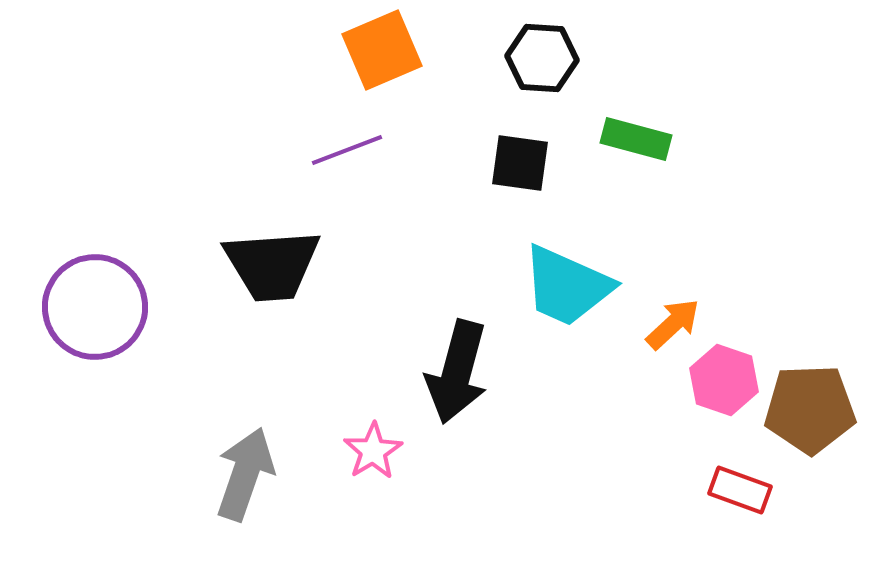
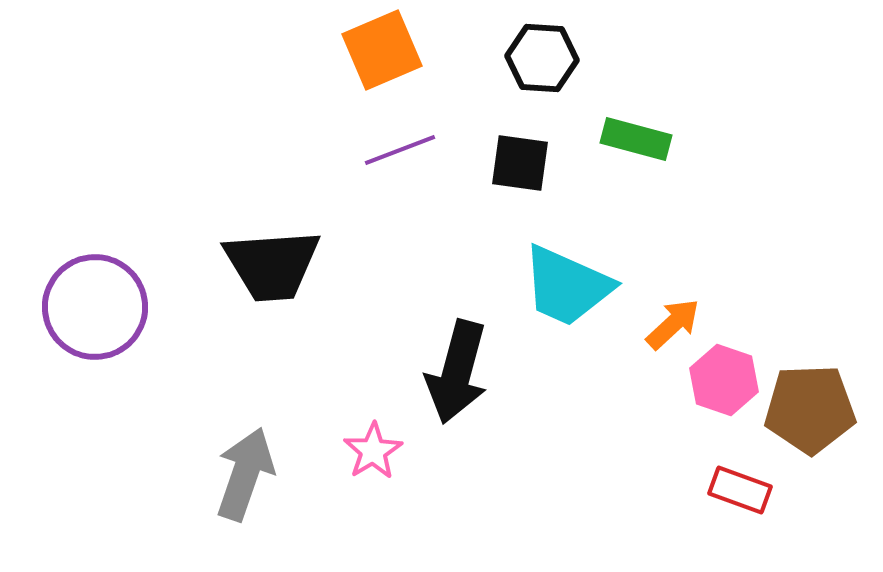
purple line: moved 53 px right
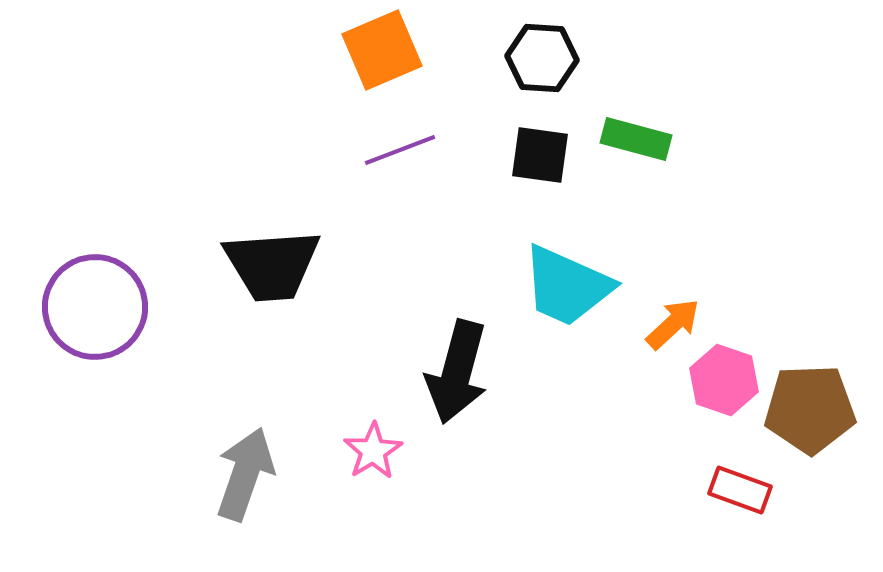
black square: moved 20 px right, 8 px up
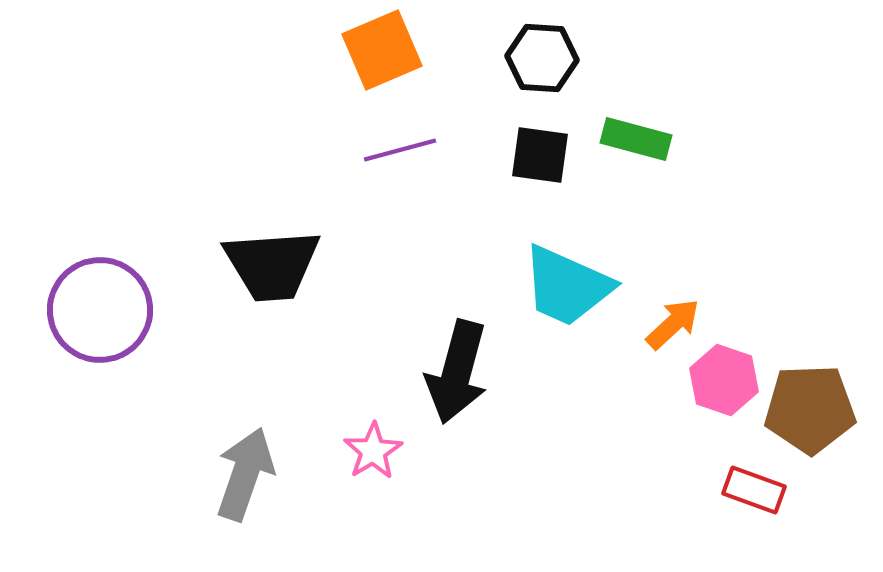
purple line: rotated 6 degrees clockwise
purple circle: moved 5 px right, 3 px down
red rectangle: moved 14 px right
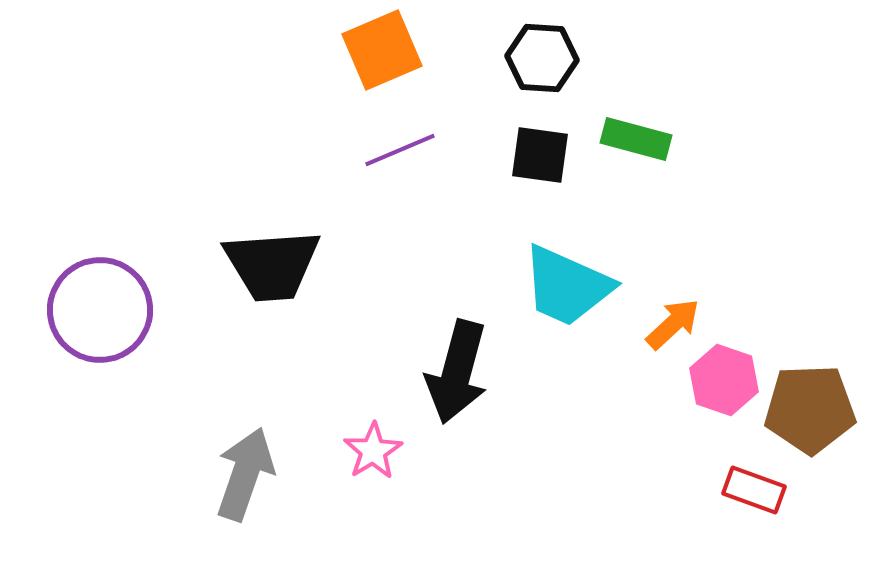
purple line: rotated 8 degrees counterclockwise
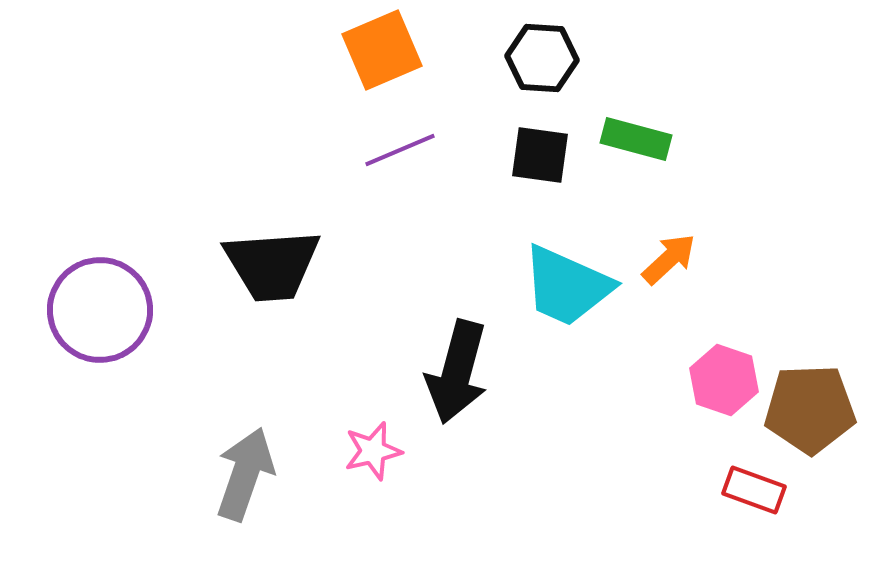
orange arrow: moved 4 px left, 65 px up
pink star: rotated 18 degrees clockwise
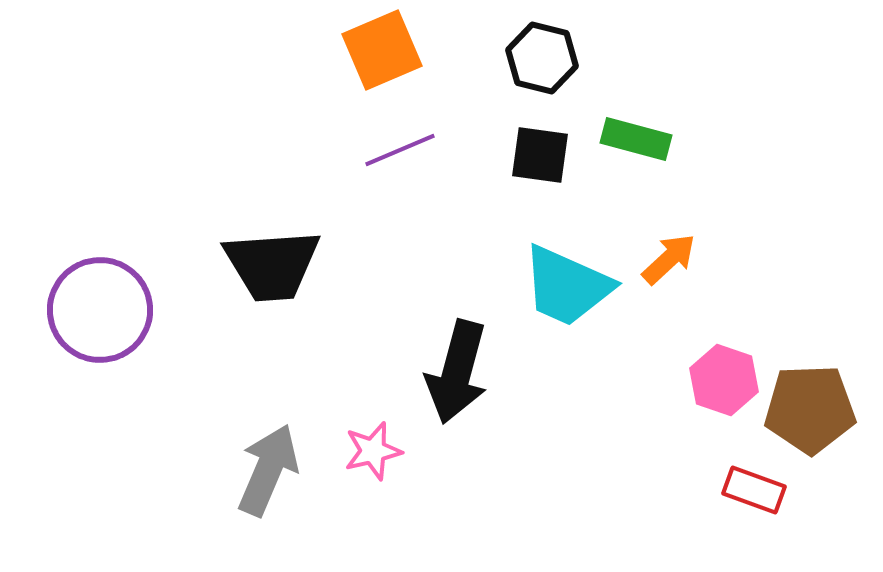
black hexagon: rotated 10 degrees clockwise
gray arrow: moved 23 px right, 4 px up; rotated 4 degrees clockwise
